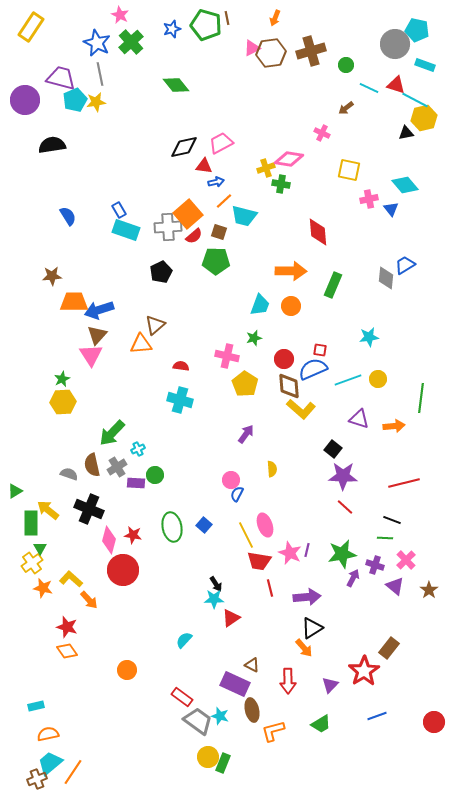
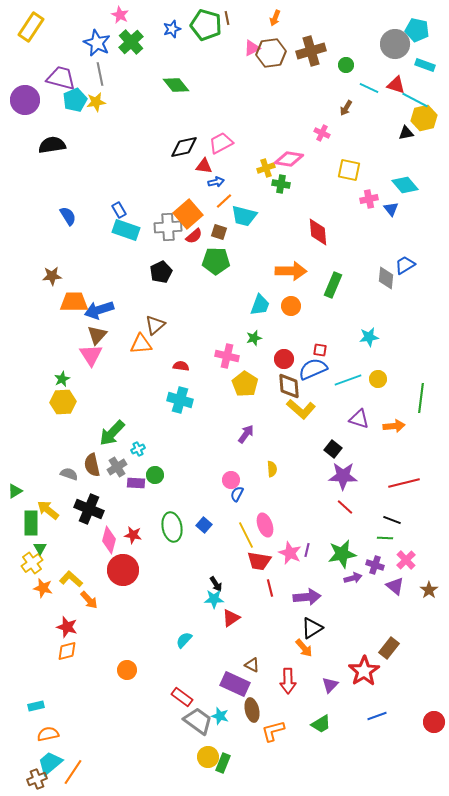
brown arrow at (346, 108): rotated 21 degrees counterclockwise
purple arrow at (353, 578): rotated 48 degrees clockwise
orange diamond at (67, 651): rotated 70 degrees counterclockwise
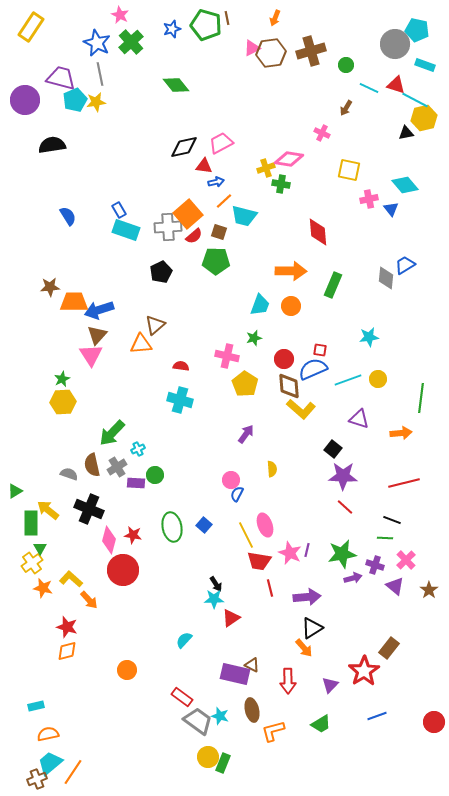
brown star at (52, 276): moved 2 px left, 11 px down
orange arrow at (394, 426): moved 7 px right, 7 px down
purple rectangle at (235, 684): moved 10 px up; rotated 12 degrees counterclockwise
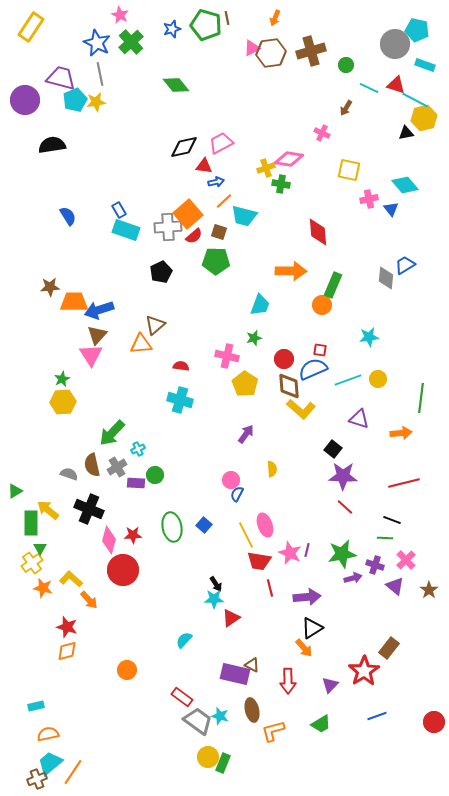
orange circle at (291, 306): moved 31 px right, 1 px up
red star at (133, 535): rotated 12 degrees counterclockwise
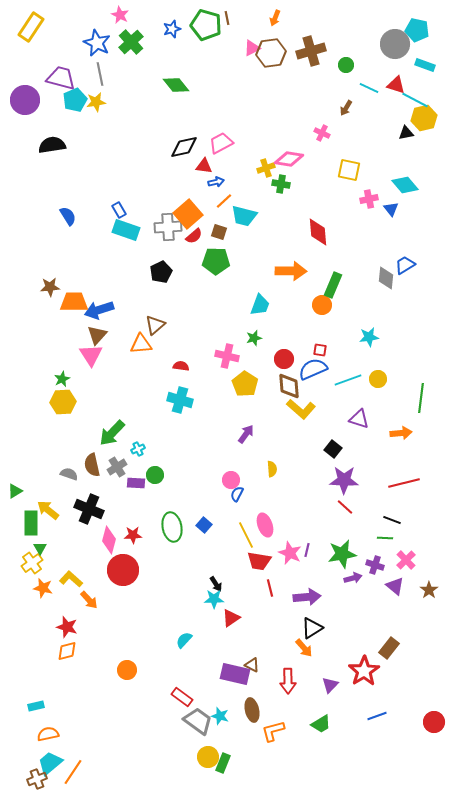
purple star at (343, 476): moved 1 px right, 4 px down
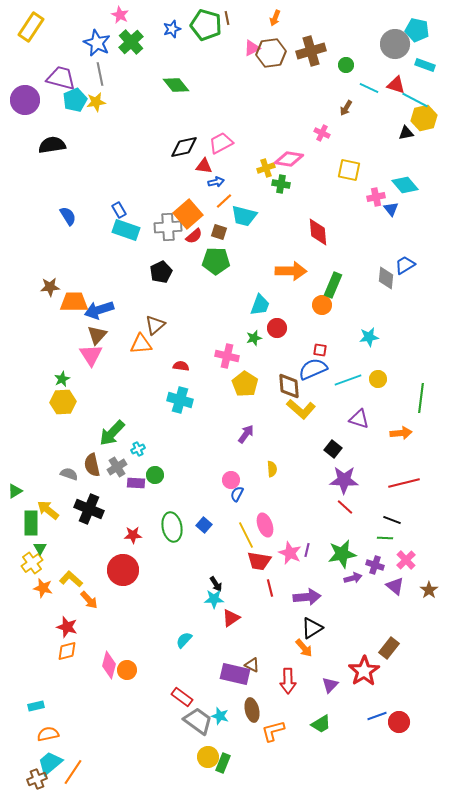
pink cross at (369, 199): moved 7 px right, 2 px up
red circle at (284, 359): moved 7 px left, 31 px up
pink diamond at (109, 540): moved 125 px down
red circle at (434, 722): moved 35 px left
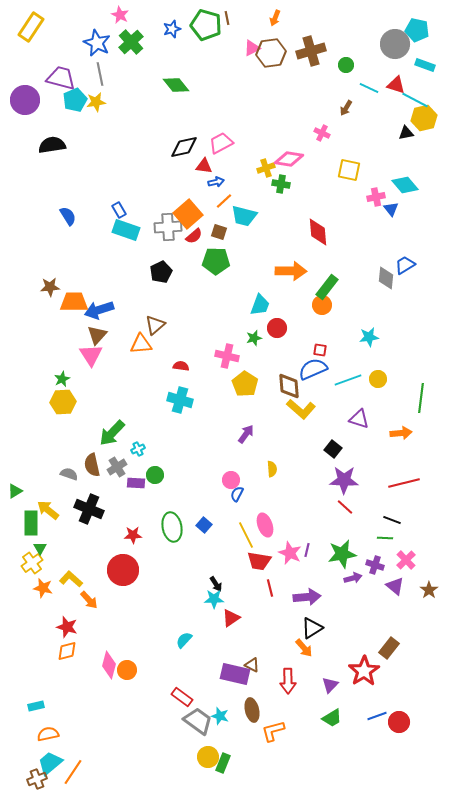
green rectangle at (333, 285): moved 6 px left, 2 px down; rotated 15 degrees clockwise
green trapezoid at (321, 724): moved 11 px right, 6 px up
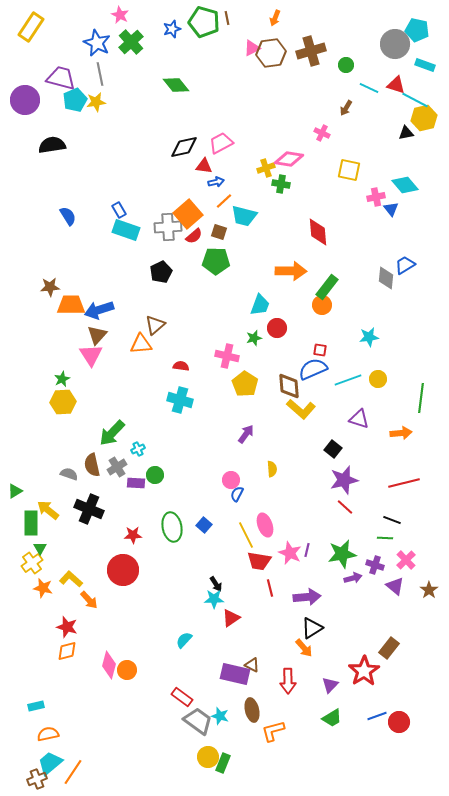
green pentagon at (206, 25): moved 2 px left, 3 px up
orange trapezoid at (74, 302): moved 3 px left, 3 px down
purple star at (344, 480): rotated 16 degrees counterclockwise
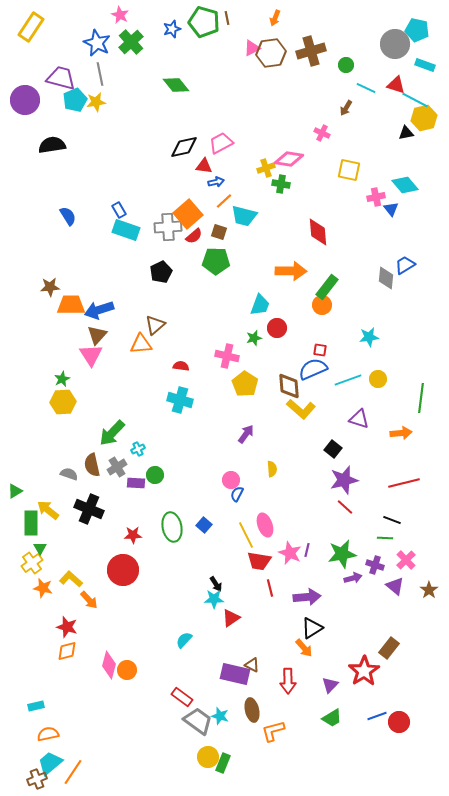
cyan line at (369, 88): moved 3 px left
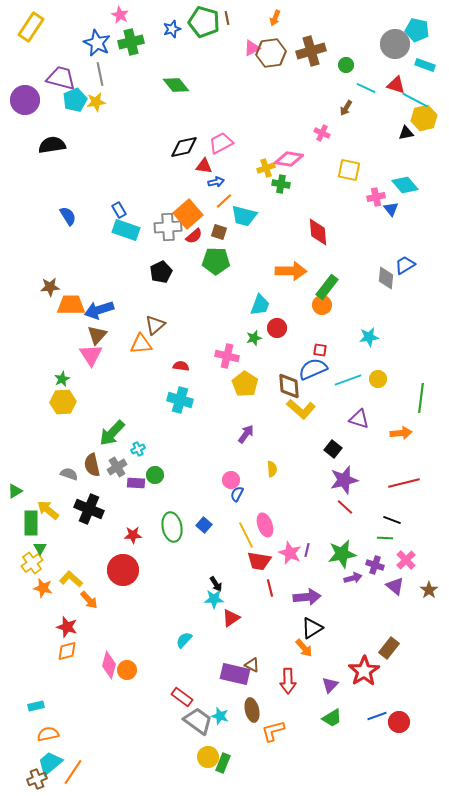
green cross at (131, 42): rotated 30 degrees clockwise
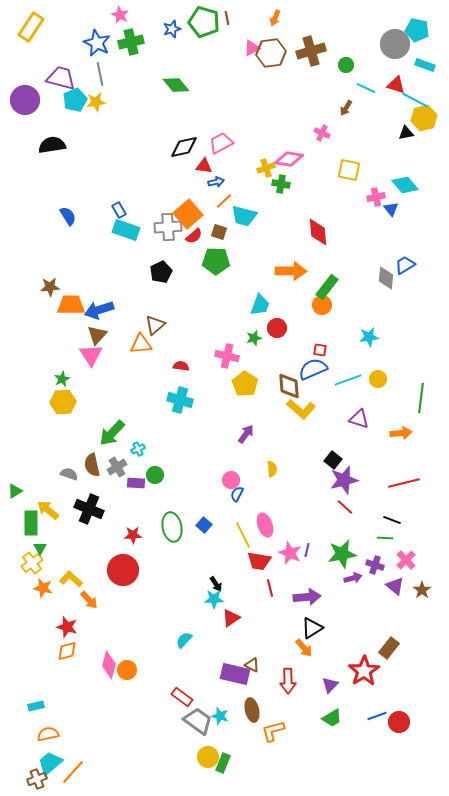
black square at (333, 449): moved 11 px down
yellow line at (246, 535): moved 3 px left
brown star at (429, 590): moved 7 px left
orange line at (73, 772): rotated 8 degrees clockwise
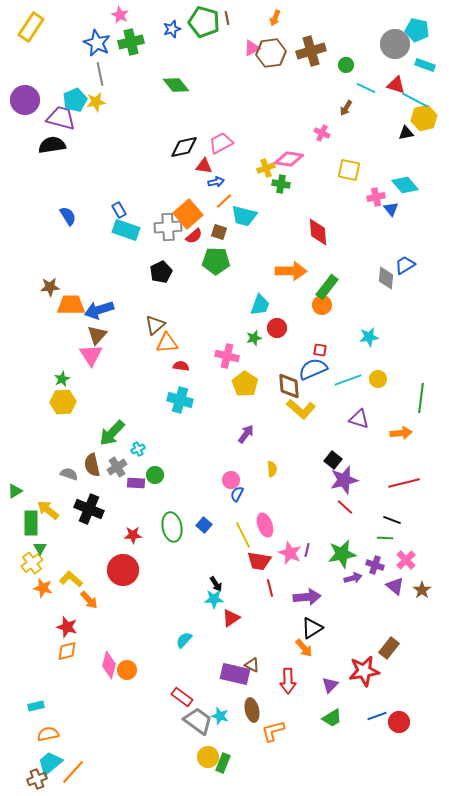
purple trapezoid at (61, 78): moved 40 px down
orange triangle at (141, 344): moved 26 px right, 1 px up
red star at (364, 671): rotated 24 degrees clockwise
